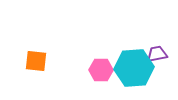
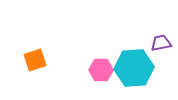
purple trapezoid: moved 4 px right, 11 px up
orange square: moved 1 px left, 1 px up; rotated 25 degrees counterclockwise
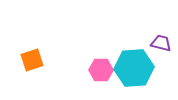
purple trapezoid: rotated 25 degrees clockwise
orange square: moved 3 px left
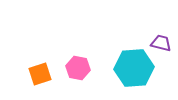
orange square: moved 8 px right, 14 px down
pink hexagon: moved 23 px left, 2 px up; rotated 10 degrees clockwise
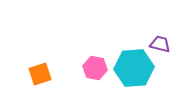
purple trapezoid: moved 1 px left, 1 px down
pink hexagon: moved 17 px right
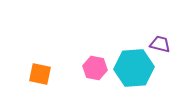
orange square: rotated 30 degrees clockwise
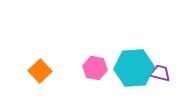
purple trapezoid: moved 29 px down
orange square: moved 3 px up; rotated 35 degrees clockwise
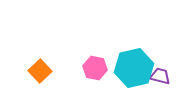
cyan hexagon: rotated 9 degrees counterclockwise
purple trapezoid: moved 3 px down
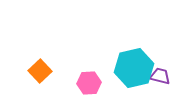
pink hexagon: moved 6 px left, 15 px down; rotated 15 degrees counterclockwise
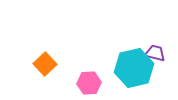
orange square: moved 5 px right, 7 px up
purple trapezoid: moved 5 px left, 23 px up
